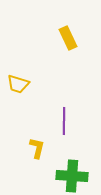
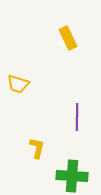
purple line: moved 13 px right, 4 px up
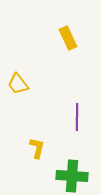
yellow trapezoid: rotated 35 degrees clockwise
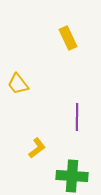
yellow L-shape: rotated 40 degrees clockwise
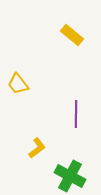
yellow rectangle: moved 4 px right, 3 px up; rotated 25 degrees counterclockwise
purple line: moved 1 px left, 3 px up
green cross: moved 2 px left; rotated 24 degrees clockwise
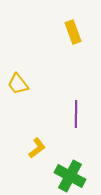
yellow rectangle: moved 1 px right, 3 px up; rotated 30 degrees clockwise
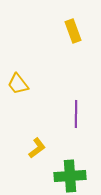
yellow rectangle: moved 1 px up
green cross: rotated 32 degrees counterclockwise
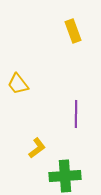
green cross: moved 5 px left
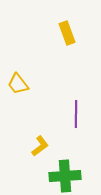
yellow rectangle: moved 6 px left, 2 px down
yellow L-shape: moved 3 px right, 2 px up
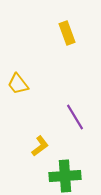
purple line: moved 1 px left, 3 px down; rotated 32 degrees counterclockwise
